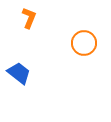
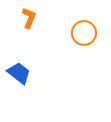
orange circle: moved 10 px up
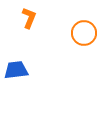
blue trapezoid: moved 3 px left, 3 px up; rotated 45 degrees counterclockwise
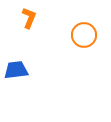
orange circle: moved 2 px down
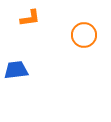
orange L-shape: moved 1 px right; rotated 60 degrees clockwise
